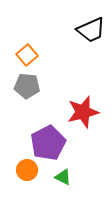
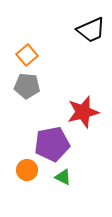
purple pentagon: moved 4 px right, 1 px down; rotated 16 degrees clockwise
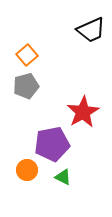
gray pentagon: moved 1 px left; rotated 20 degrees counterclockwise
red star: rotated 16 degrees counterclockwise
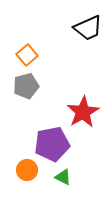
black trapezoid: moved 3 px left, 2 px up
